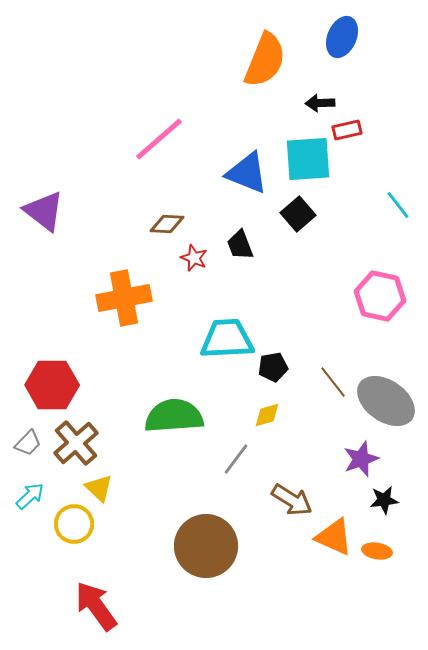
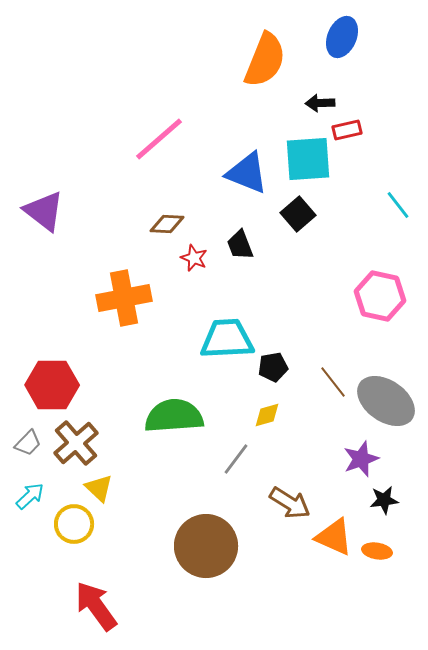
brown arrow: moved 2 px left, 3 px down
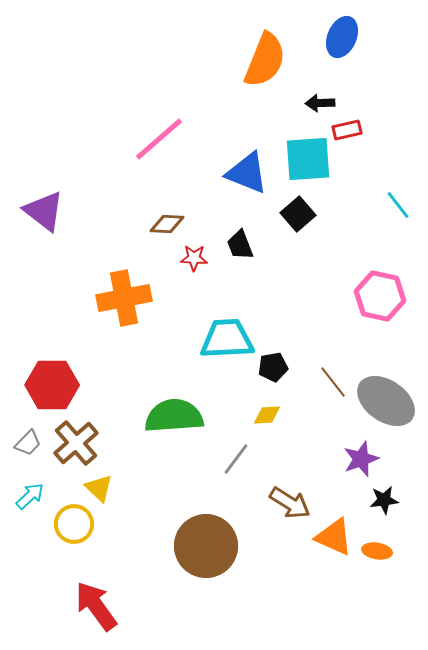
red star: rotated 20 degrees counterclockwise
yellow diamond: rotated 12 degrees clockwise
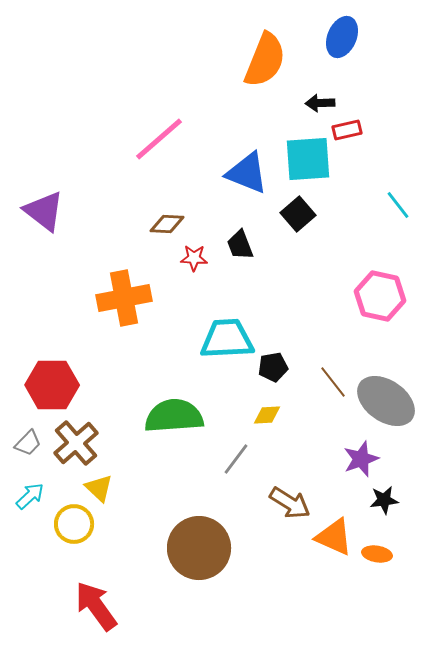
brown circle: moved 7 px left, 2 px down
orange ellipse: moved 3 px down
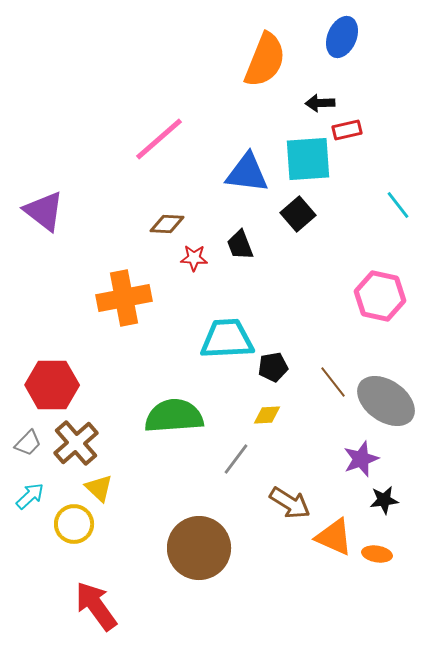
blue triangle: rotated 15 degrees counterclockwise
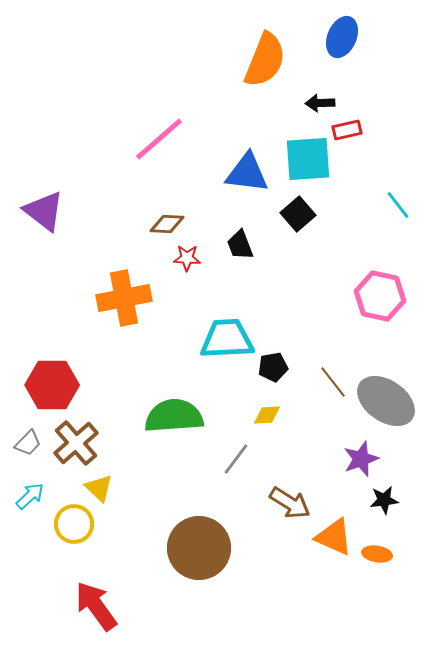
red star: moved 7 px left
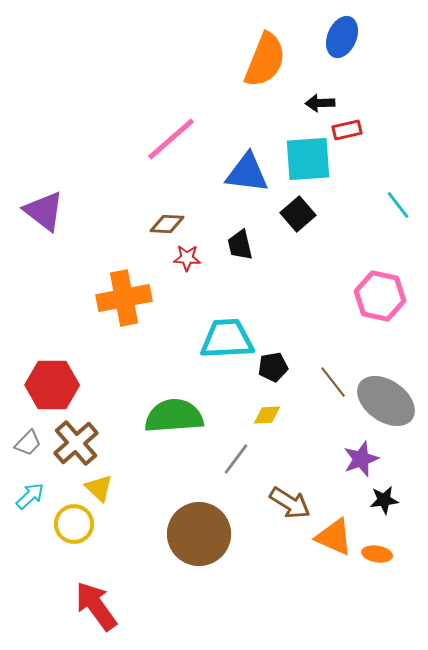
pink line: moved 12 px right
black trapezoid: rotated 8 degrees clockwise
brown circle: moved 14 px up
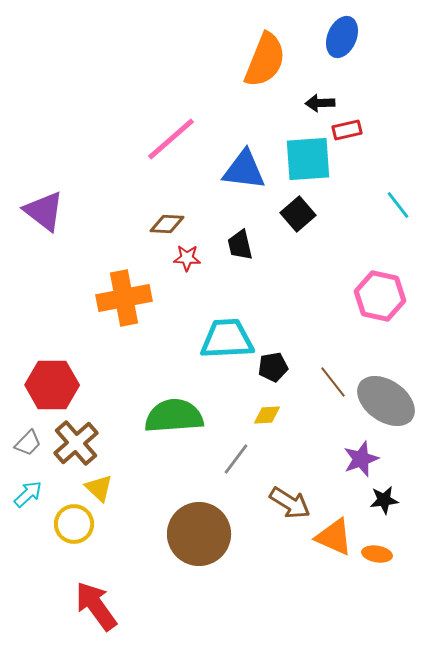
blue triangle: moved 3 px left, 3 px up
cyan arrow: moved 2 px left, 2 px up
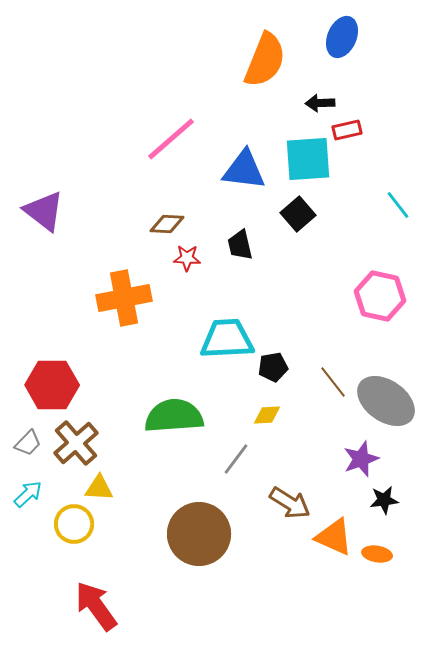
yellow triangle: rotated 40 degrees counterclockwise
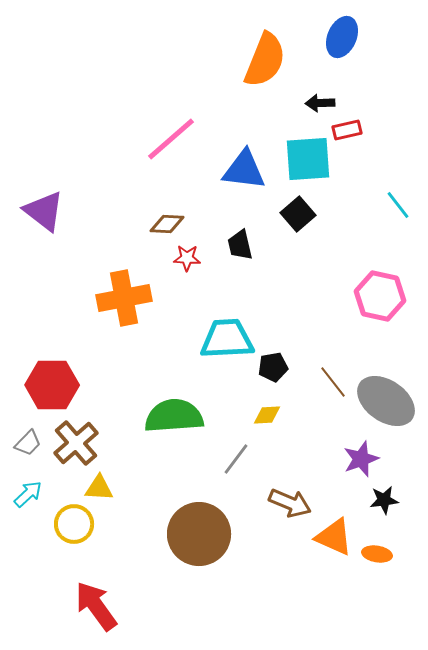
brown arrow: rotated 9 degrees counterclockwise
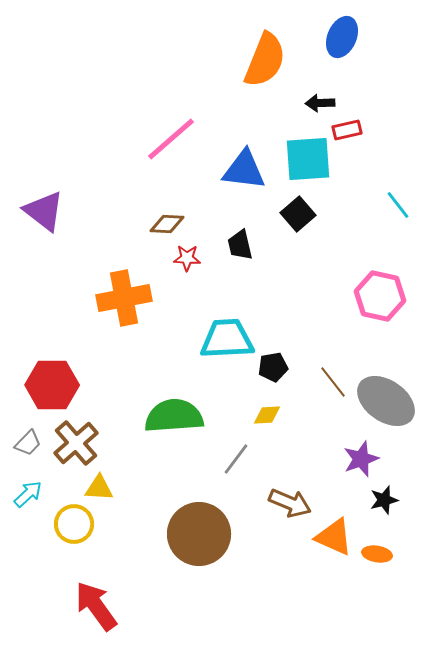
black star: rotated 8 degrees counterclockwise
